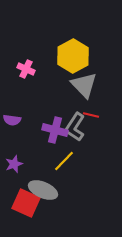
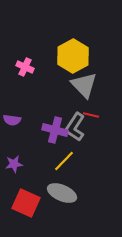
pink cross: moved 1 px left, 2 px up
purple star: rotated 12 degrees clockwise
gray ellipse: moved 19 px right, 3 px down
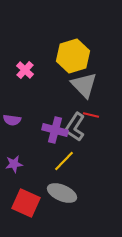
yellow hexagon: rotated 12 degrees clockwise
pink cross: moved 3 px down; rotated 18 degrees clockwise
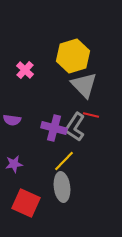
purple cross: moved 1 px left, 2 px up
gray ellipse: moved 6 px up; rotated 60 degrees clockwise
